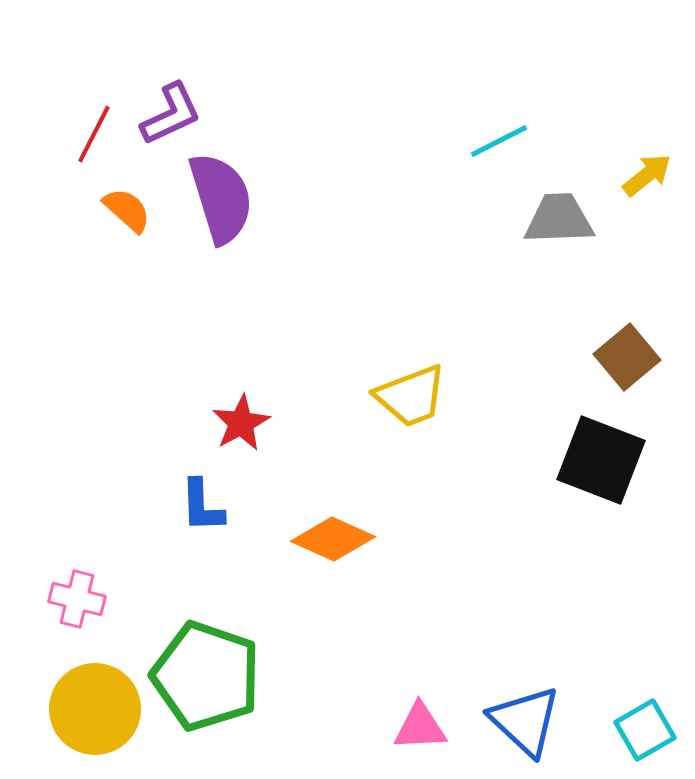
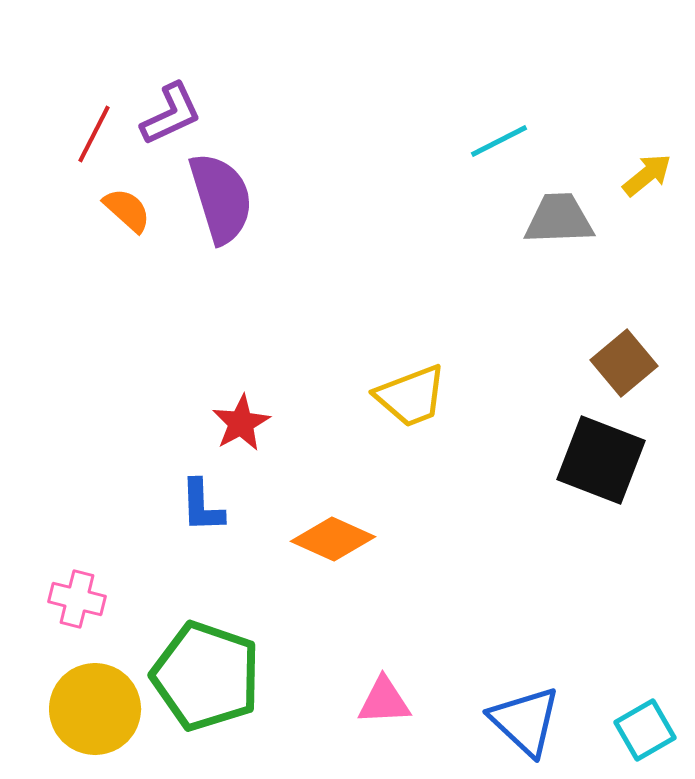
brown square: moved 3 px left, 6 px down
pink triangle: moved 36 px left, 26 px up
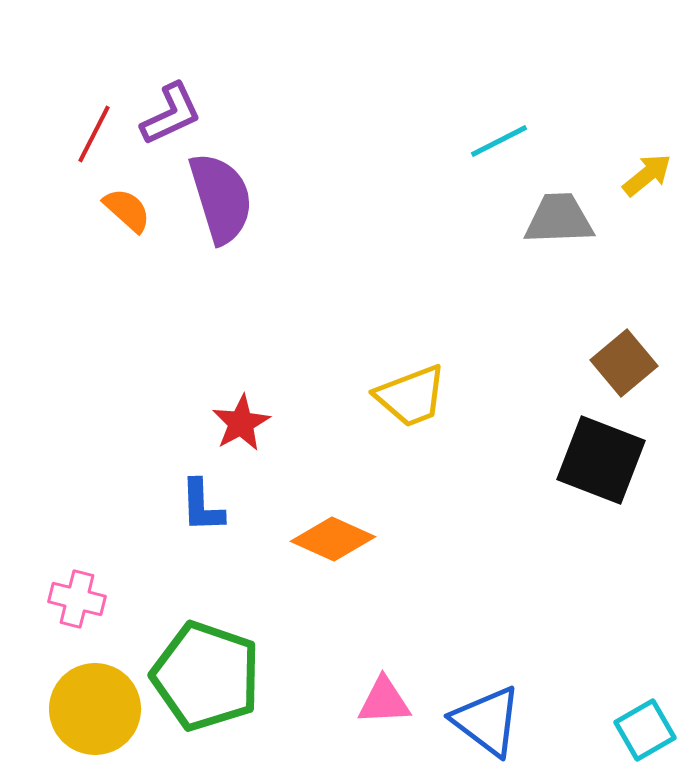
blue triangle: moved 38 px left; rotated 6 degrees counterclockwise
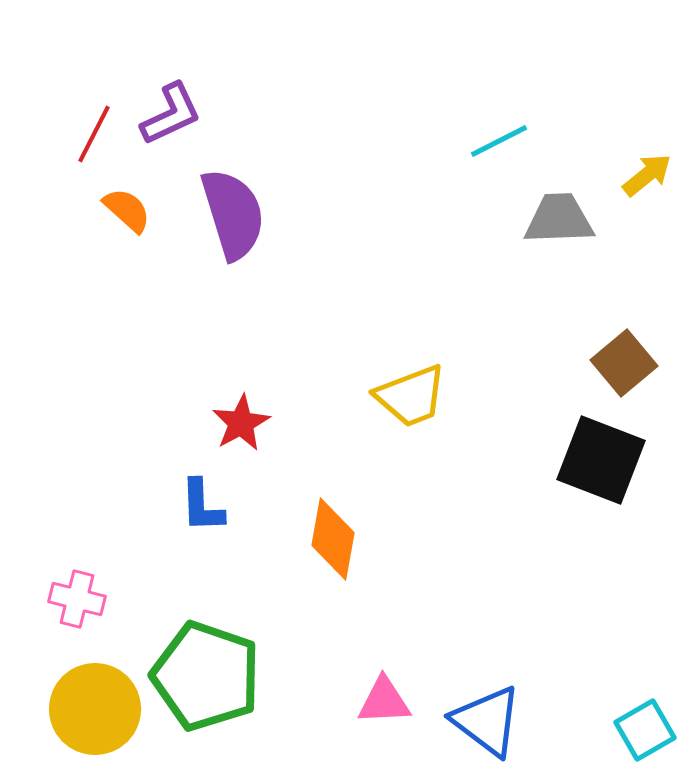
purple semicircle: moved 12 px right, 16 px down
orange diamond: rotated 76 degrees clockwise
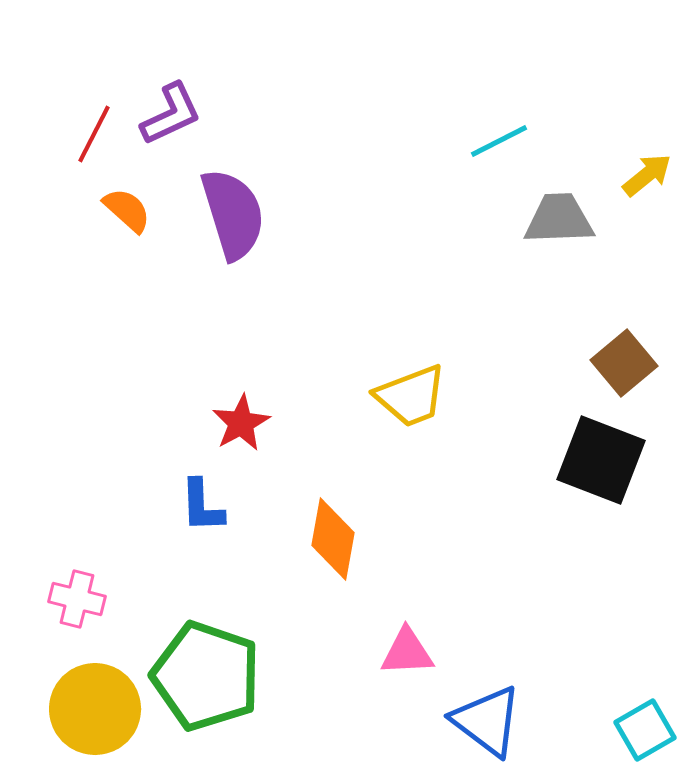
pink triangle: moved 23 px right, 49 px up
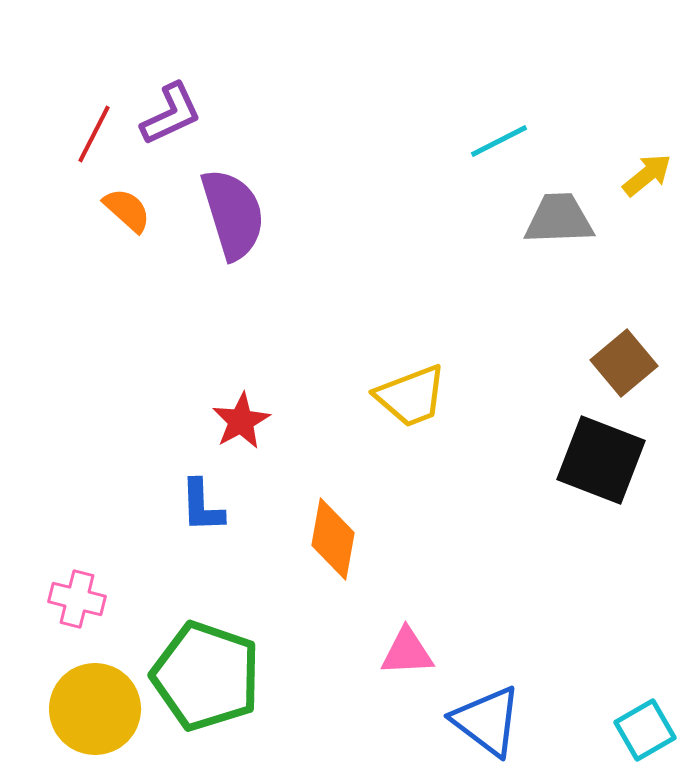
red star: moved 2 px up
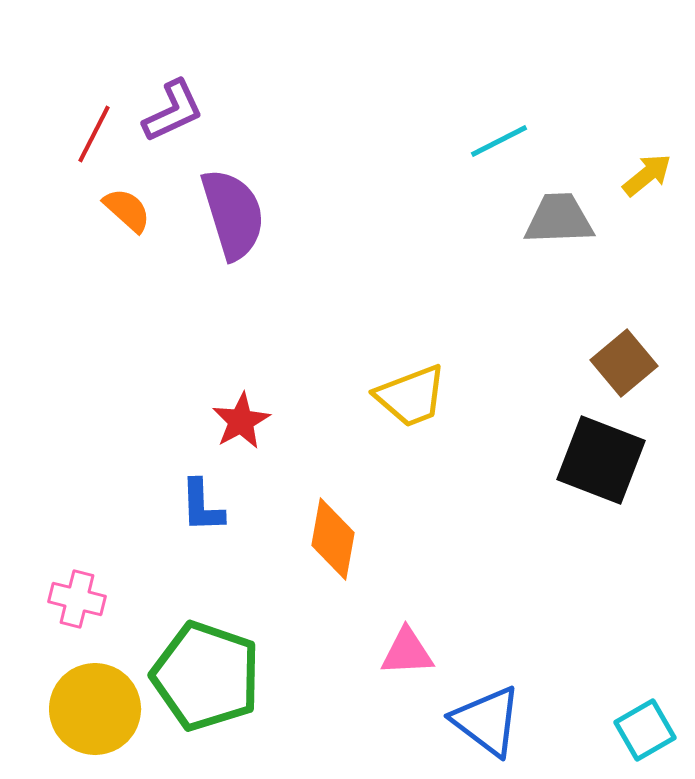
purple L-shape: moved 2 px right, 3 px up
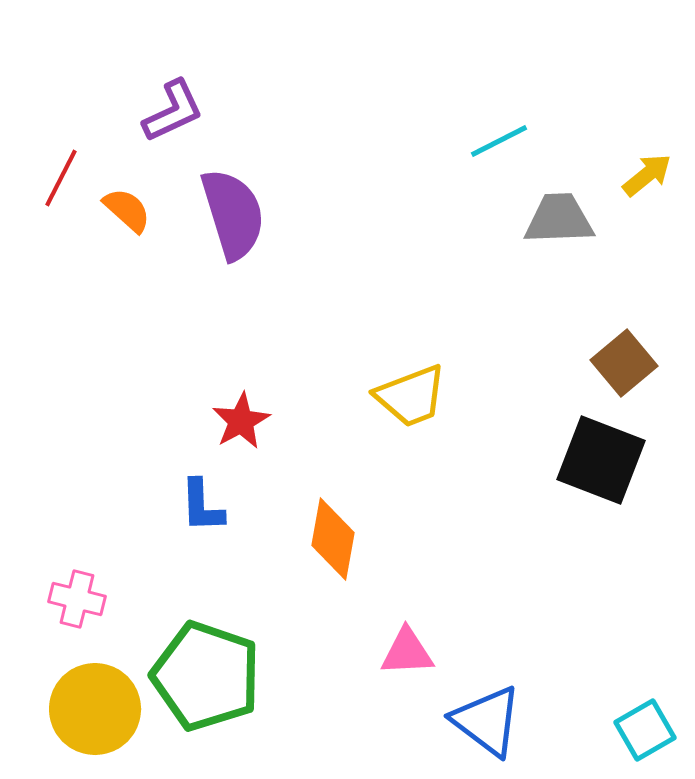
red line: moved 33 px left, 44 px down
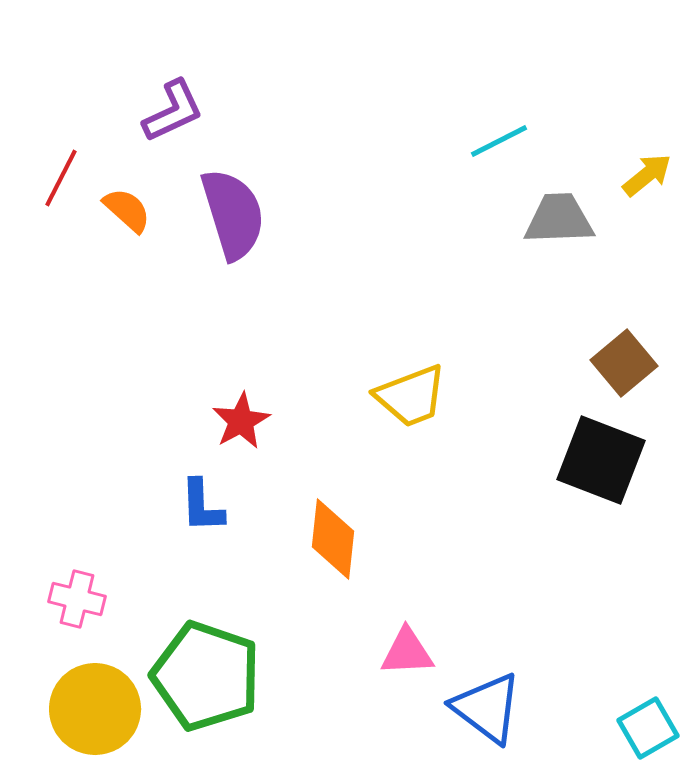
orange diamond: rotated 4 degrees counterclockwise
blue triangle: moved 13 px up
cyan square: moved 3 px right, 2 px up
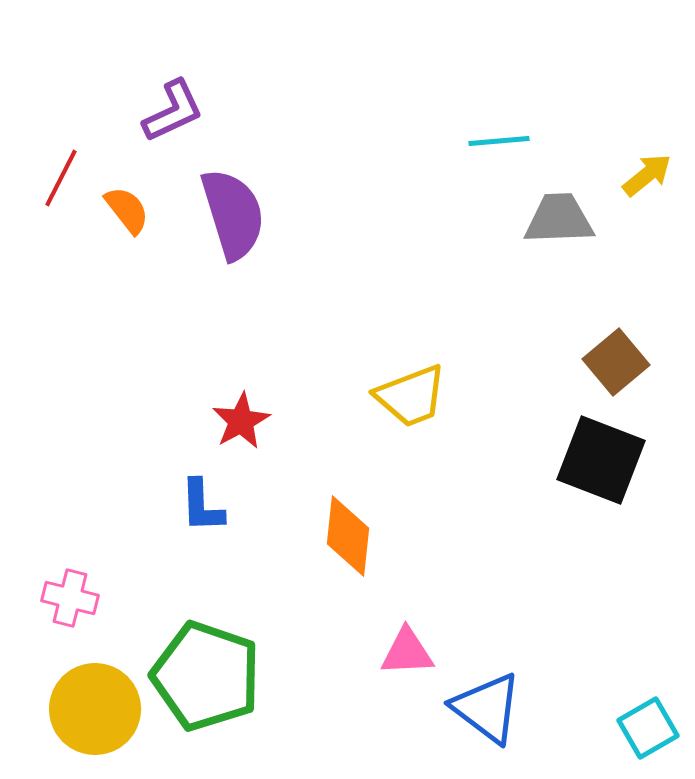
cyan line: rotated 22 degrees clockwise
orange semicircle: rotated 10 degrees clockwise
brown square: moved 8 px left, 1 px up
orange diamond: moved 15 px right, 3 px up
pink cross: moved 7 px left, 1 px up
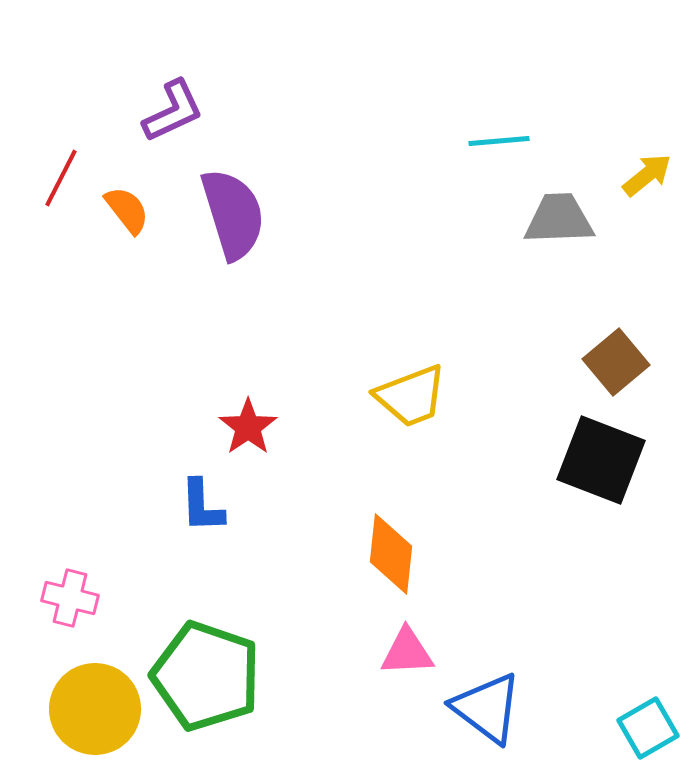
red star: moved 7 px right, 6 px down; rotated 6 degrees counterclockwise
orange diamond: moved 43 px right, 18 px down
